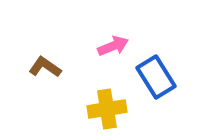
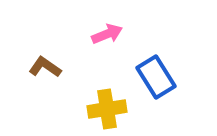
pink arrow: moved 6 px left, 12 px up
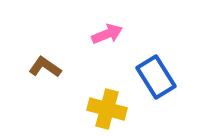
yellow cross: rotated 24 degrees clockwise
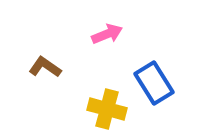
blue rectangle: moved 2 px left, 6 px down
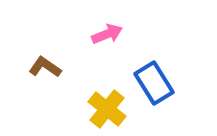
yellow cross: rotated 24 degrees clockwise
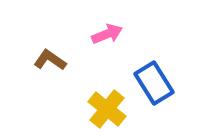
brown L-shape: moved 5 px right, 7 px up
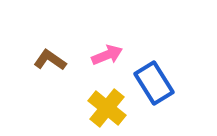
pink arrow: moved 21 px down
yellow cross: moved 1 px up
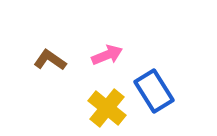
blue rectangle: moved 8 px down
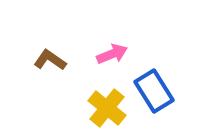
pink arrow: moved 5 px right, 1 px up
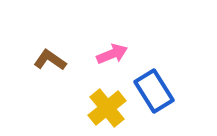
yellow cross: rotated 12 degrees clockwise
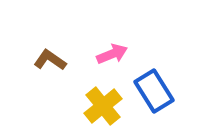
yellow cross: moved 4 px left, 2 px up
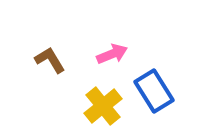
brown L-shape: rotated 24 degrees clockwise
